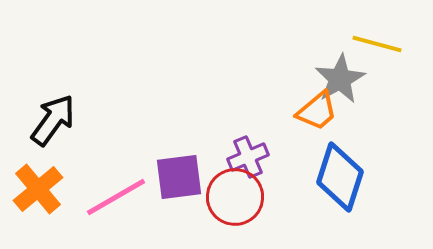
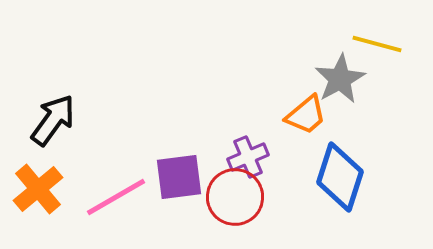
orange trapezoid: moved 11 px left, 4 px down
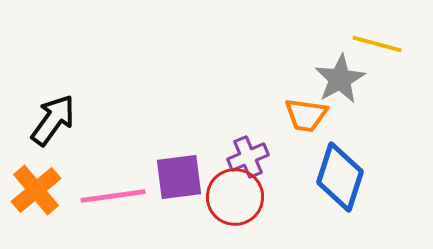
orange trapezoid: rotated 48 degrees clockwise
orange cross: moved 2 px left, 1 px down
pink line: moved 3 px left, 1 px up; rotated 22 degrees clockwise
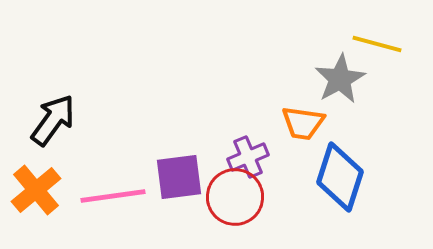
orange trapezoid: moved 3 px left, 8 px down
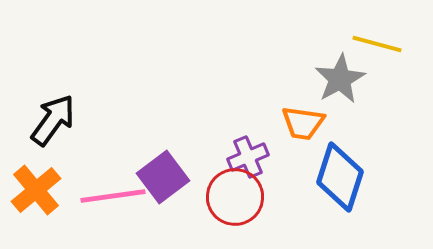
purple square: moved 16 px left; rotated 30 degrees counterclockwise
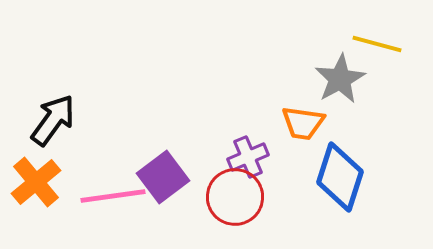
orange cross: moved 8 px up
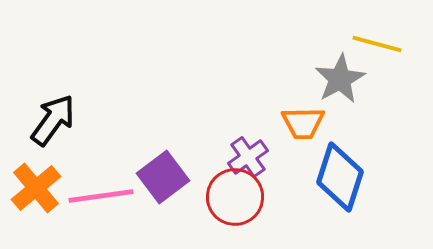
orange trapezoid: rotated 9 degrees counterclockwise
purple cross: rotated 12 degrees counterclockwise
orange cross: moved 6 px down
pink line: moved 12 px left
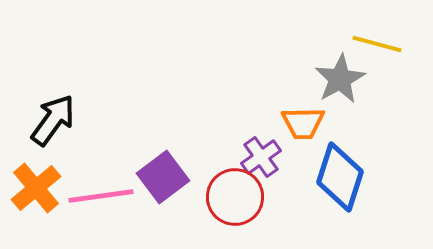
purple cross: moved 13 px right
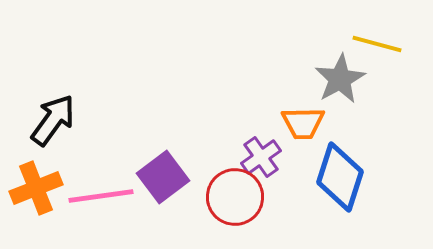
orange cross: rotated 18 degrees clockwise
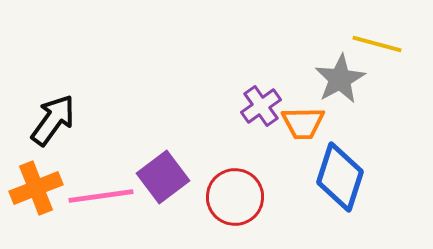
purple cross: moved 51 px up
